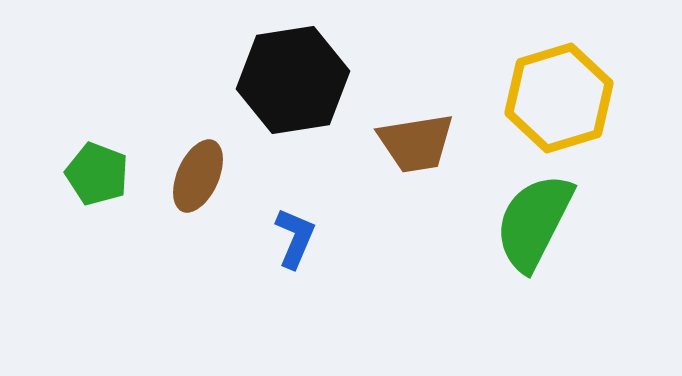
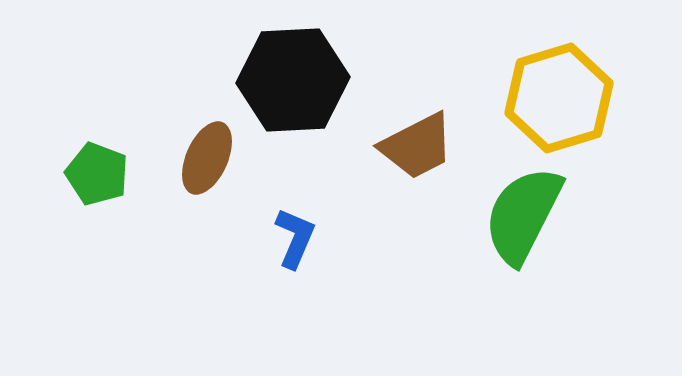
black hexagon: rotated 6 degrees clockwise
brown trapezoid: moved 1 px right, 3 px down; rotated 18 degrees counterclockwise
brown ellipse: moved 9 px right, 18 px up
green semicircle: moved 11 px left, 7 px up
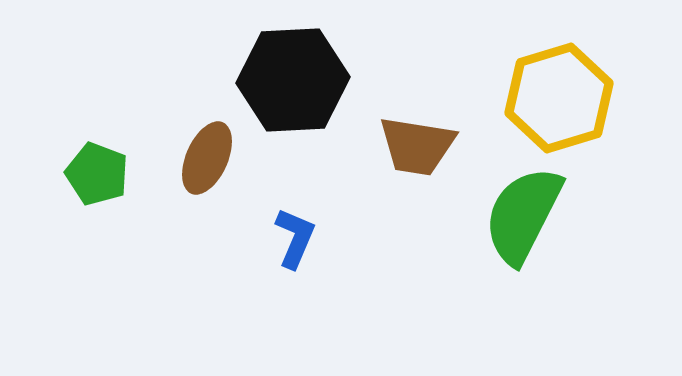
brown trapezoid: rotated 36 degrees clockwise
